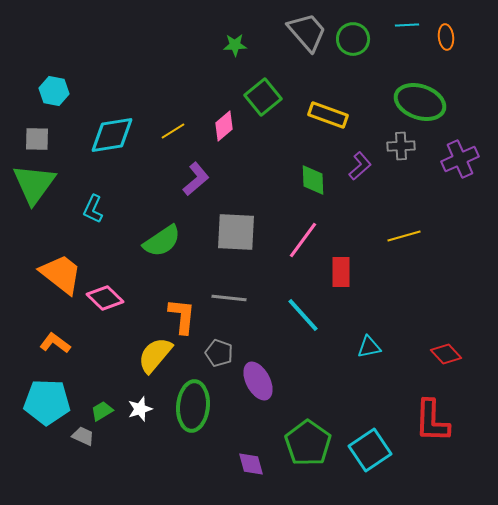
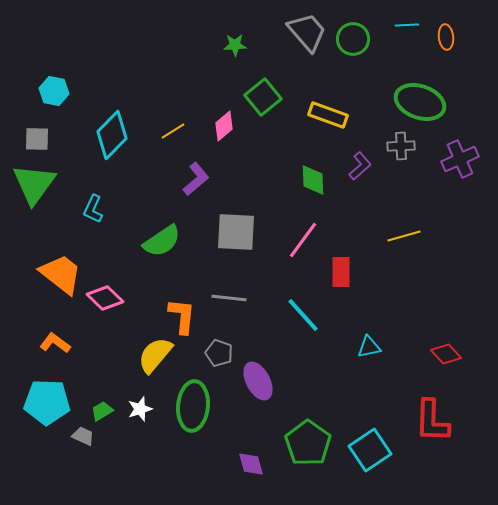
cyan diamond at (112, 135): rotated 36 degrees counterclockwise
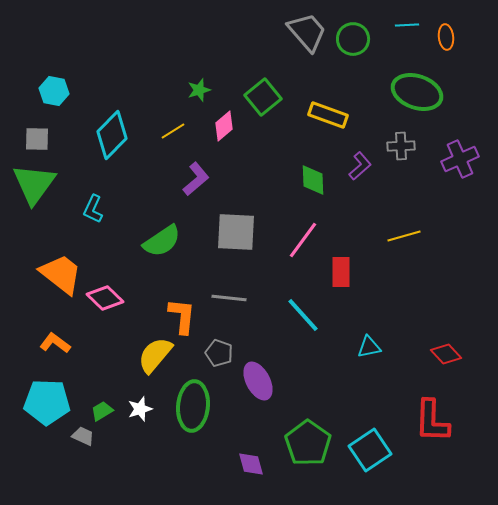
green star at (235, 45): moved 36 px left, 45 px down; rotated 15 degrees counterclockwise
green ellipse at (420, 102): moved 3 px left, 10 px up
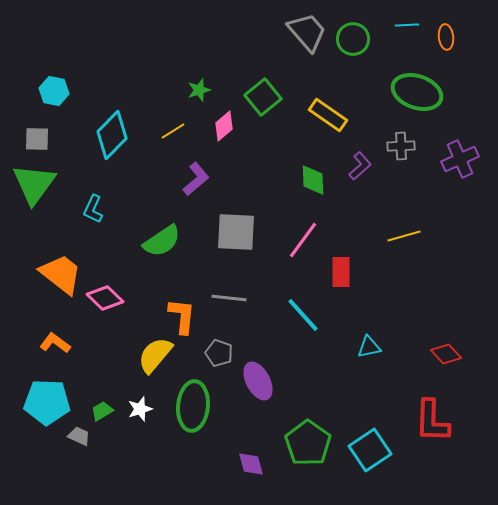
yellow rectangle at (328, 115): rotated 15 degrees clockwise
gray trapezoid at (83, 436): moved 4 px left
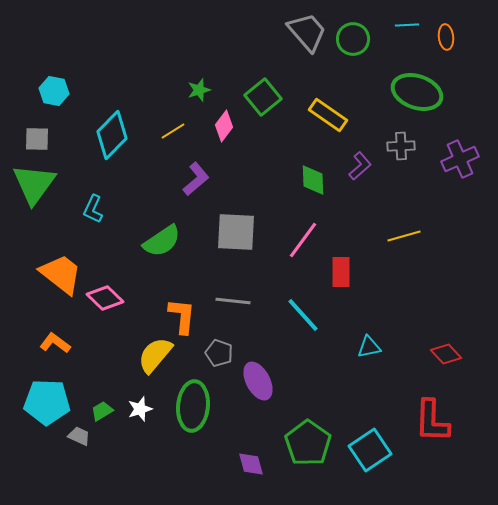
pink diamond at (224, 126): rotated 12 degrees counterclockwise
gray line at (229, 298): moved 4 px right, 3 px down
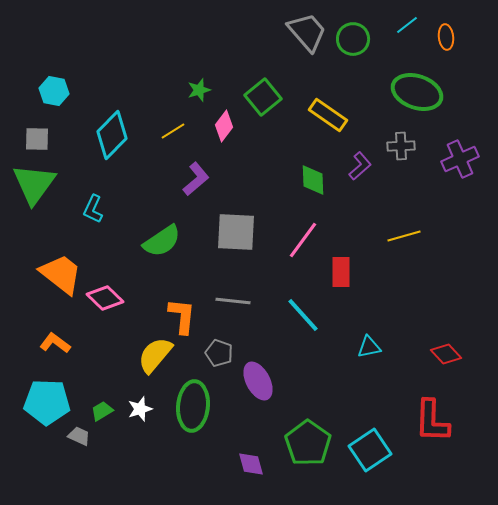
cyan line at (407, 25): rotated 35 degrees counterclockwise
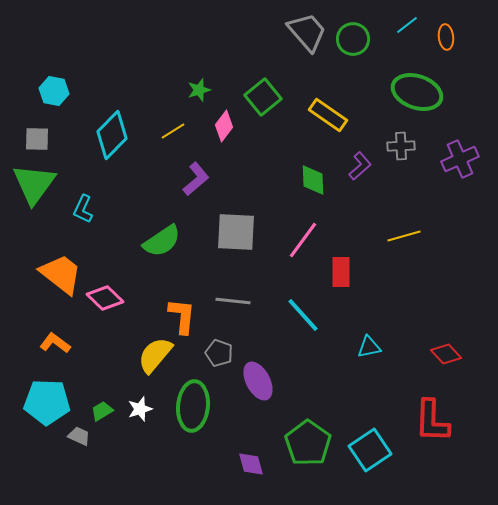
cyan L-shape at (93, 209): moved 10 px left
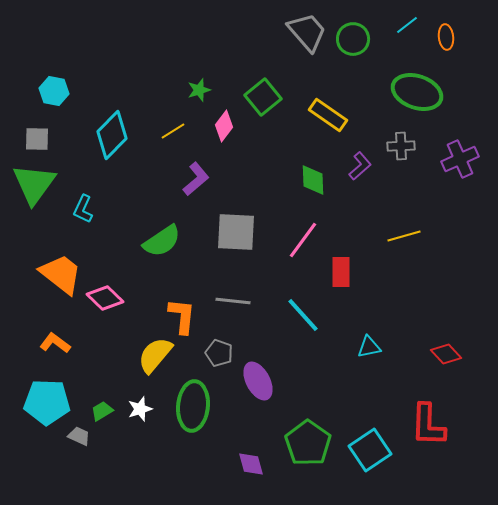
red L-shape at (432, 421): moved 4 px left, 4 px down
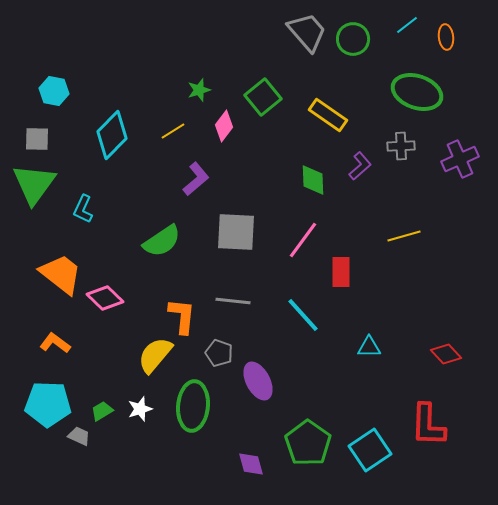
cyan triangle at (369, 347): rotated 10 degrees clockwise
cyan pentagon at (47, 402): moved 1 px right, 2 px down
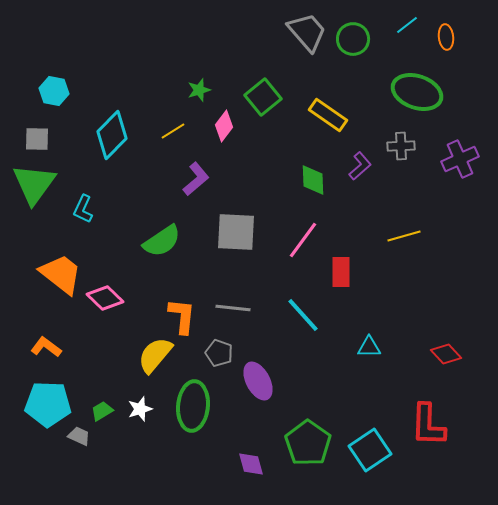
gray line at (233, 301): moved 7 px down
orange L-shape at (55, 343): moved 9 px left, 4 px down
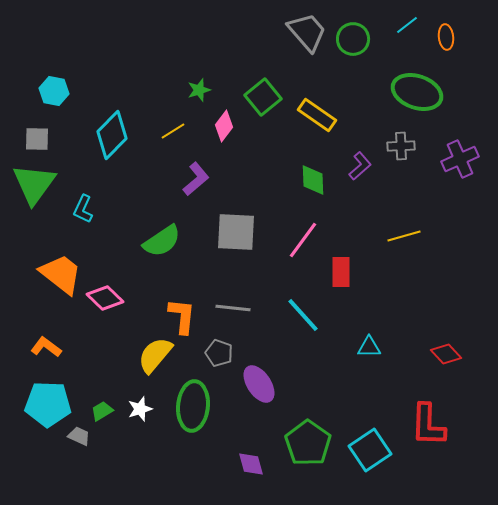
yellow rectangle at (328, 115): moved 11 px left
purple ellipse at (258, 381): moved 1 px right, 3 px down; rotated 6 degrees counterclockwise
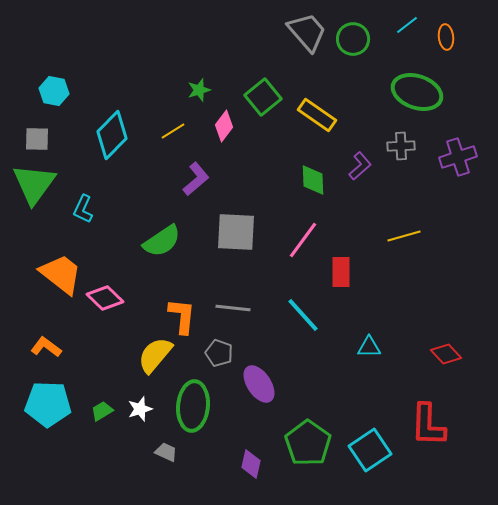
purple cross at (460, 159): moved 2 px left, 2 px up; rotated 6 degrees clockwise
gray trapezoid at (79, 436): moved 87 px right, 16 px down
purple diamond at (251, 464): rotated 28 degrees clockwise
